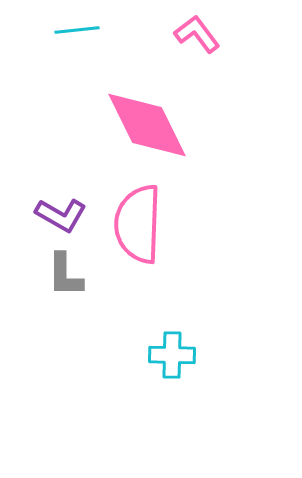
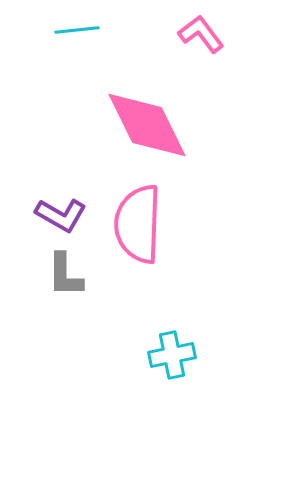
pink L-shape: moved 4 px right
cyan cross: rotated 12 degrees counterclockwise
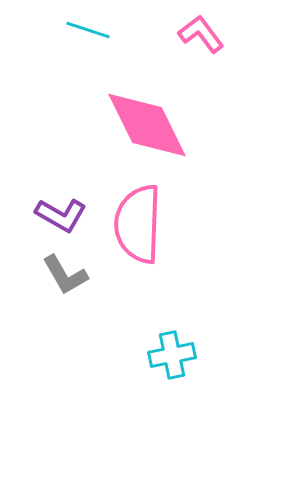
cyan line: moved 11 px right; rotated 24 degrees clockwise
gray L-shape: rotated 30 degrees counterclockwise
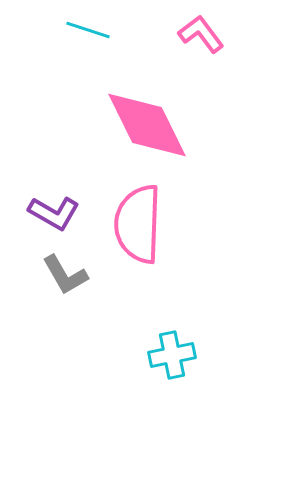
purple L-shape: moved 7 px left, 2 px up
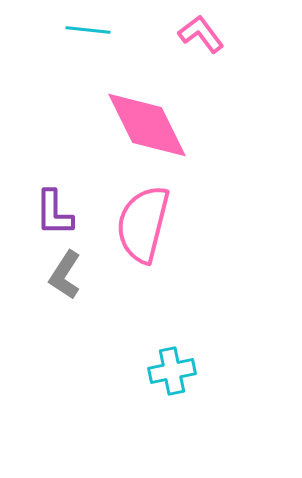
cyan line: rotated 12 degrees counterclockwise
purple L-shape: rotated 60 degrees clockwise
pink semicircle: moved 5 px right; rotated 12 degrees clockwise
gray L-shape: rotated 63 degrees clockwise
cyan cross: moved 16 px down
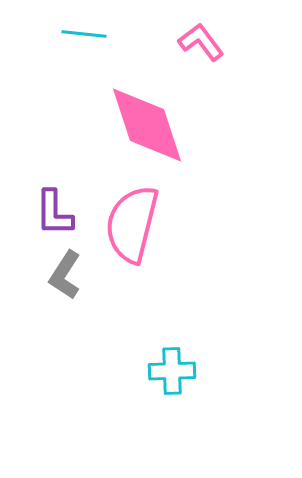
cyan line: moved 4 px left, 4 px down
pink L-shape: moved 8 px down
pink diamond: rotated 8 degrees clockwise
pink semicircle: moved 11 px left
cyan cross: rotated 9 degrees clockwise
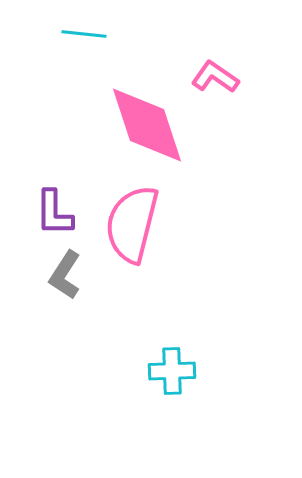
pink L-shape: moved 14 px right, 35 px down; rotated 18 degrees counterclockwise
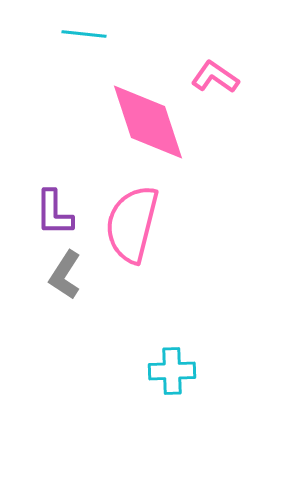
pink diamond: moved 1 px right, 3 px up
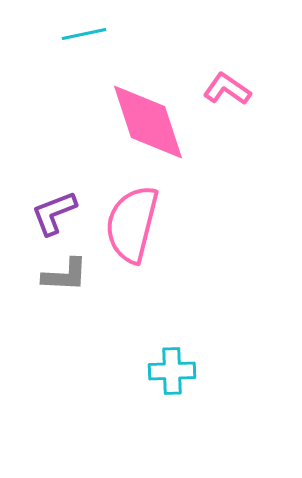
cyan line: rotated 18 degrees counterclockwise
pink L-shape: moved 12 px right, 12 px down
purple L-shape: rotated 69 degrees clockwise
gray L-shape: rotated 120 degrees counterclockwise
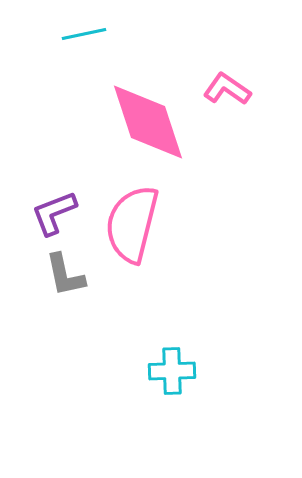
gray L-shape: rotated 75 degrees clockwise
